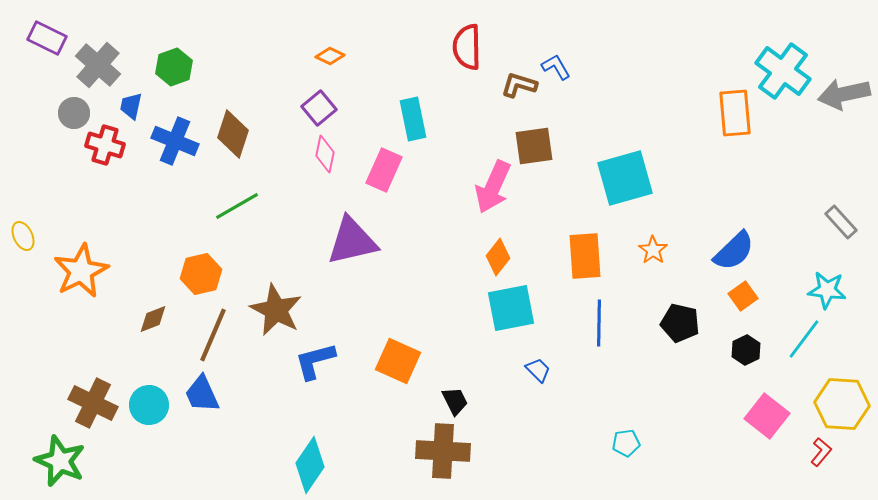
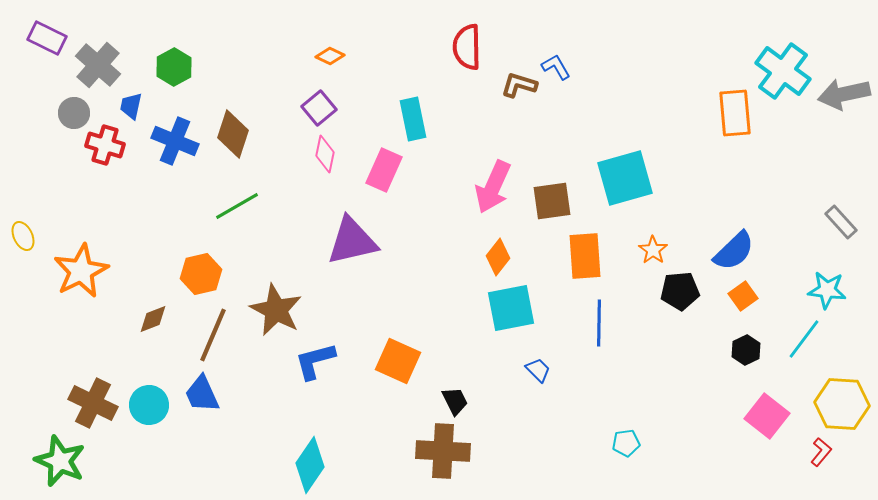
green hexagon at (174, 67): rotated 9 degrees counterclockwise
brown square at (534, 146): moved 18 px right, 55 px down
black pentagon at (680, 323): moved 32 px up; rotated 18 degrees counterclockwise
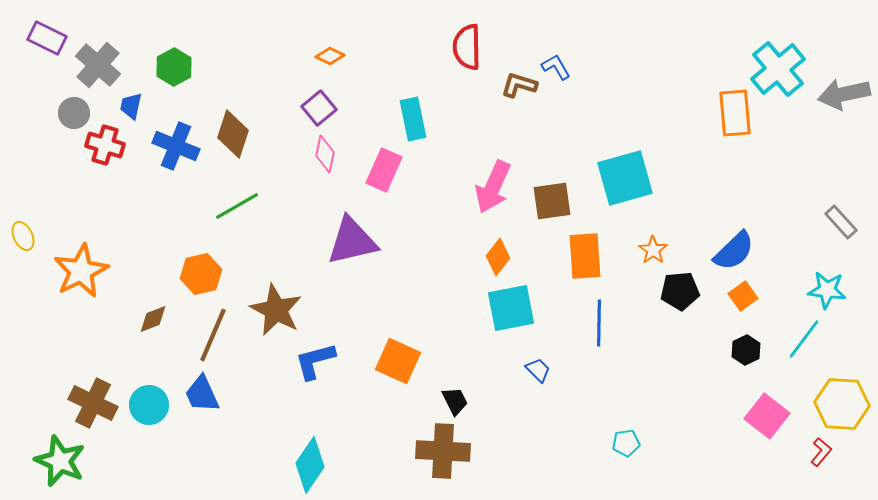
cyan cross at (783, 71): moved 5 px left, 2 px up; rotated 14 degrees clockwise
blue cross at (175, 141): moved 1 px right, 5 px down
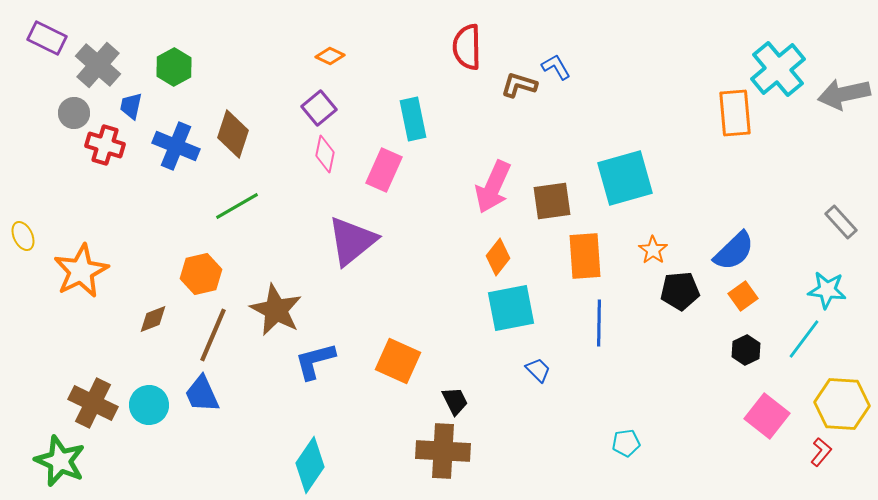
purple triangle at (352, 241): rotated 26 degrees counterclockwise
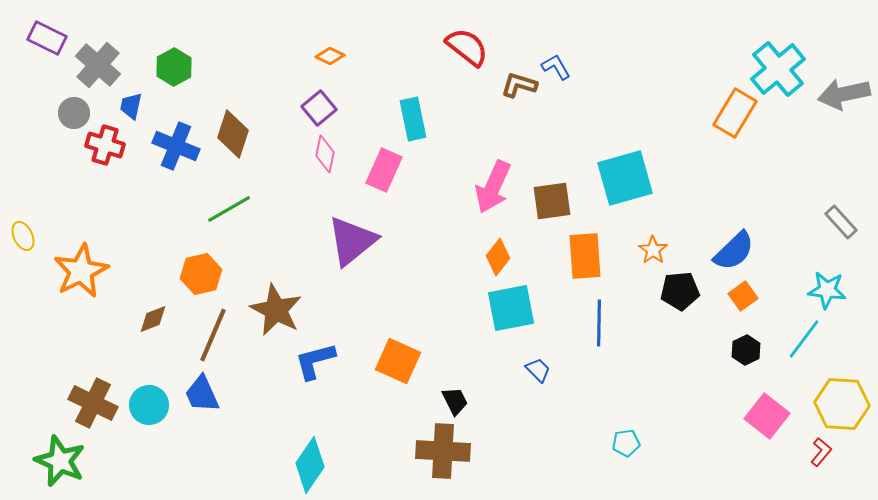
red semicircle at (467, 47): rotated 129 degrees clockwise
orange rectangle at (735, 113): rotated 36 degrees clockwise
green line at (237, 206): moved 8 px left, 3 px down
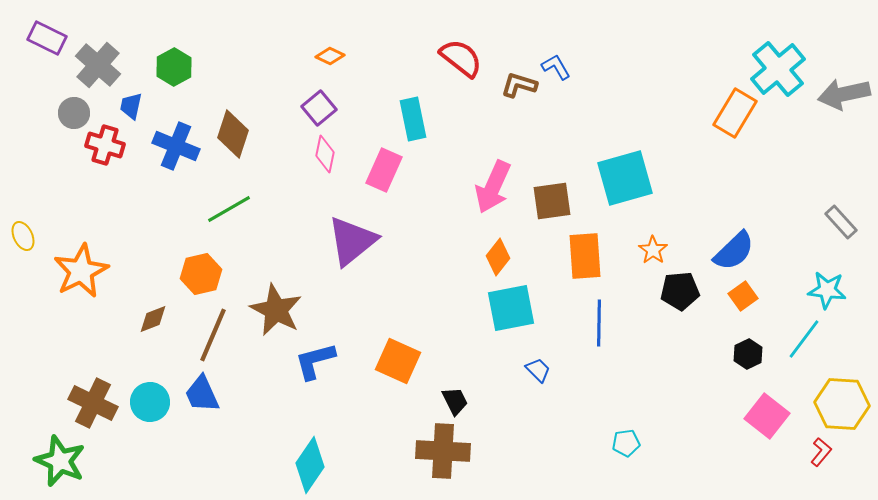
red semicircle at (467, 47): moved 6 px left, 11 px down
black hexagon at (746, 350): moved 2 px right, 4 px down
cyan circle at (149, 405): moved 1 px right, 3 px up
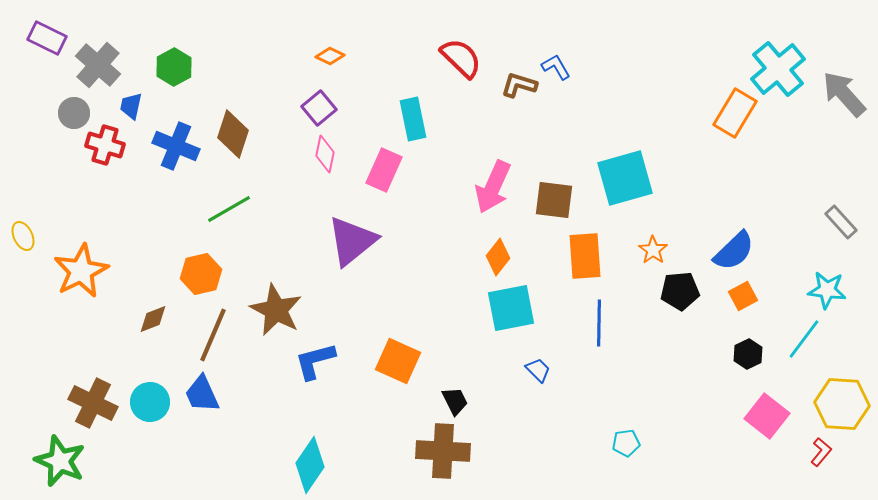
red semicircle at (461, 58): rotated 6 degrees clockwise
gray arrow at (844, 94): rotated 60 degrees clockwise
brown square at (552, 201): moved 2 px right, 1 px up; rotated 15 degrees clockwise
orange square at (743, 296): rotated 8 degrees clockwise
